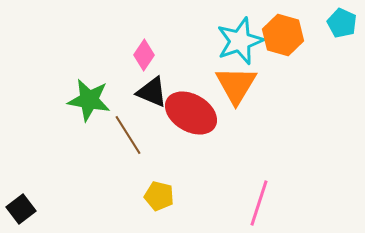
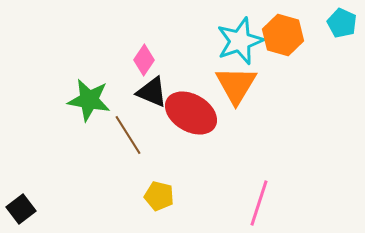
pink diamond: moved 5 px down
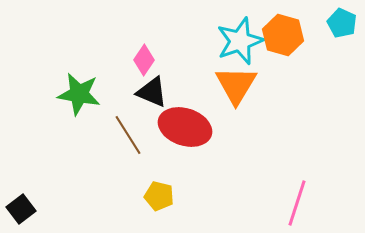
green star: moved 10 px left, 6 px up
red ellipse: moved 6 px left, 14 px down; rotated 12 degrees counterclockwise
pink line: moved 38 px right
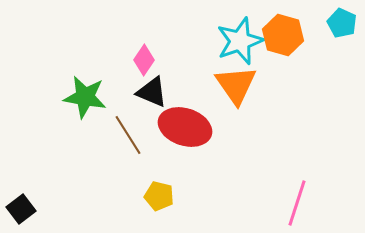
orange triangle: rotated 6 degrees counterclockwise
green star: moved 6 px right, 3 px down
